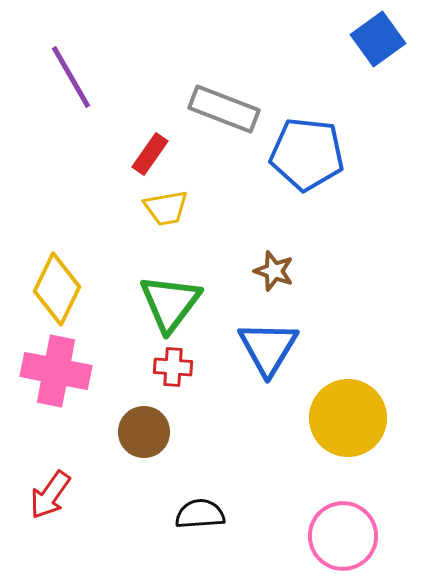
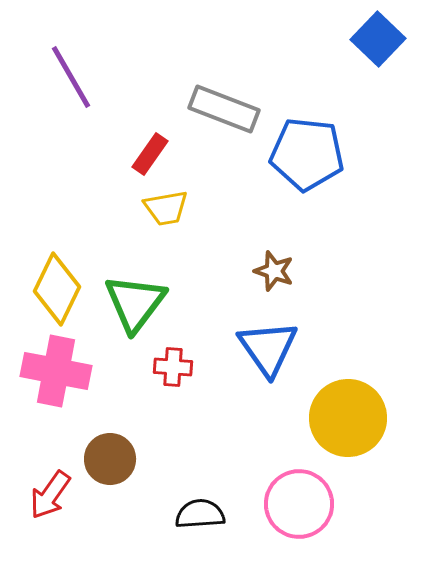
blue square: rotated 10 degrees counterclockwise
green triangle: moved 35 px left
blue triangle: rotated 6 degrees counterclockwise
brown circle: moved 34 px left, 27 px down
pink circle: moved 44 px left, 32 px up
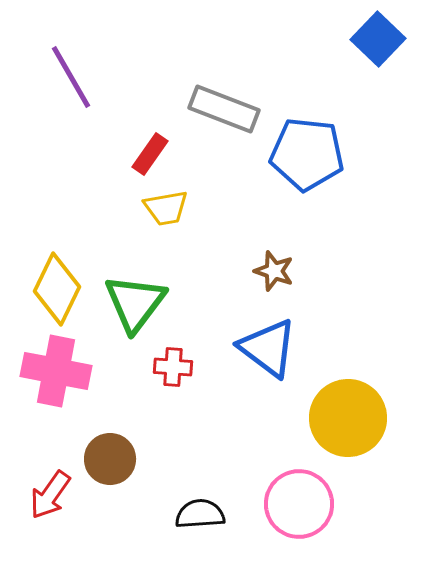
blue triangle: rotated 18 degrees counterclockwise
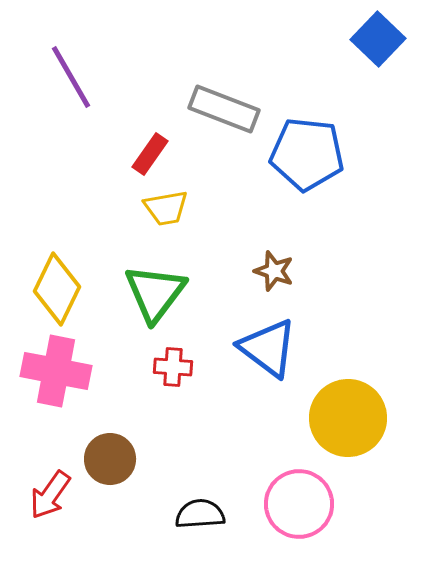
green triangle: moved 20 px right, 10 px up
